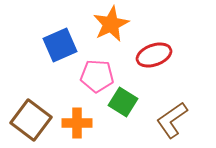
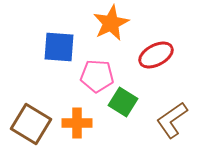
orange star: moved 1 px up
blue square: moved 1 px left, 2 px down; rotated 28 degrees clockwise
red ellipse: moved 2 px right; rotated 8 degrees counterclockwise
brown square: moved 4 px down; rotated 6 degrees counterclockwise
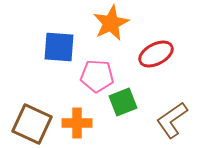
red ellipse: moved 1 px up
green square: rotated 36 degrees clockwise
brown square: moved 1 px right; rotated 6 degrees counterclockwise
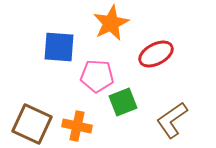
orange cross: moved 3 px down; rotated 12 degrees clockwise
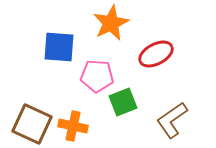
orange cross: moved 4 px left
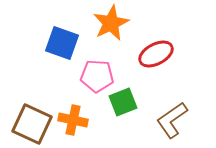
blue square: moved 3 px right, 4 px up; rotated 16 degrees clockwise
orange cross: moved 6 px up
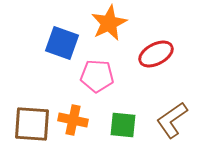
orange star: moved 2 px left
green square: moved 23 px down; rotated 28 degrees clockwise
brown square: rotated 21 degrees counterclockwise
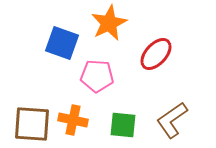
red ellipse: rotated 20 degrees counterclockwise
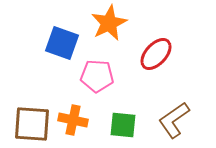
brown L-shape: moved 2 px right
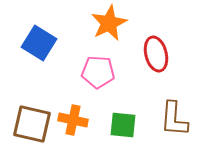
blue square: moved 23 px left; rotated 12 degrees clockwise
red ellipse: rotated 56 degrees counterclockwise
pink pentagon: moved 1 px right, 4 px up
brown L-shape: moved 1 px up; rotated 51 degrees counterclockwise
brown square: rotated 9 degrees clockwise
